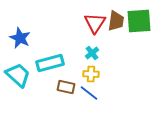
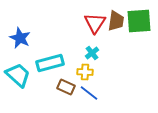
yellow cross: moved 6 px left, 2 px up
brown rectangle: rotated 12 degrees clockwise
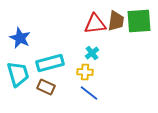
red triangle: moved 1 px down; rotated 50 degrees clockwise
cyan trapezoid: moved 1 px up; rotated 32 degrees clockwise
brown rectangle: moved 20 px left
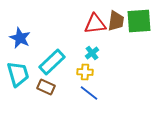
cyan rectangle: moved 2 px right, 1 px up; rotated 28 degrees counterclockwise
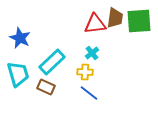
brown trapezoid: moved 1 px left, 3 px up
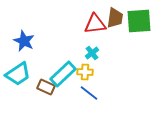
blue star: moved 4 px right, 3 px down
cyan rectangle: moved 11 px right, 12 px down
cyan trapezoid: rotated 72 degrees clockwise
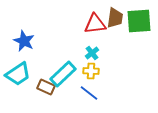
yellow cross: moved 6 px right, 1 px up
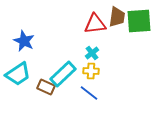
brown trapezoid: moved 2 px right, 1 px up
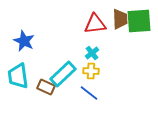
brown trapezoid: moved 3 px right, 2 px down; rotated 10 degrees counterclockwise
cyan trapezoid: moved 2 px down; rotated 116 degrees clockwise
